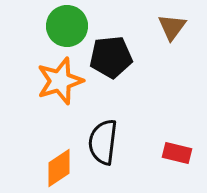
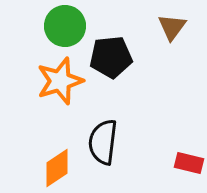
green circle: moved 2 px left
red rectangle: moved 12 px right, 10 px down
orange diamond: moved 2 px left
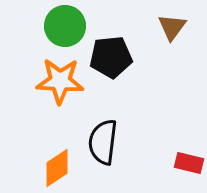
orange star: rotated 21 degrees clockwise
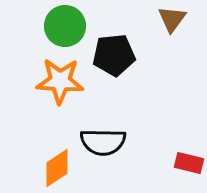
brown triangle: moved 8 px up
black pentagon: moved 3 px right, 2 px up
black semicircle: rotated 96 degrees counterclockwise
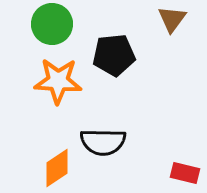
green circle: moved 13 px left, 2 px up
orange star: moved 2 px left
red rectangle: moved 4 px left, 10 px down
